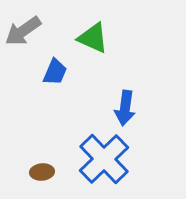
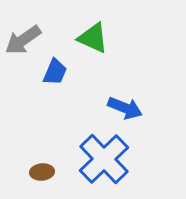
gray arrow: moved 9 px down
blue arrow: rotated 76 degrees counterclockwise
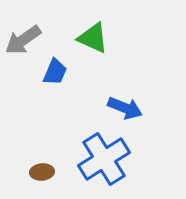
blue cross: rotated 12 degrees clockwise
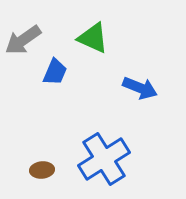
blue arrow: moved 15 px right, 20 px up
brown ellipse: moved 2 px up
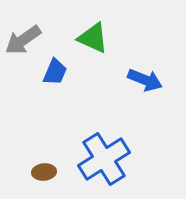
blue arrow: moved 5 px right, 8 px up
brown ellipse: moved 2 px right, 2 px down
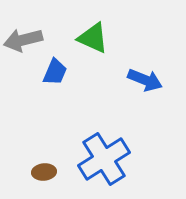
gray arrow: rotated 21 degrees clockwise
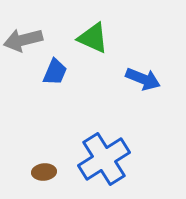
blue arrow: moved 2 px left, 1 px up
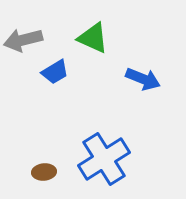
blue trapezoid: rotated 36 degrees clockwise
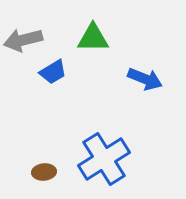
green triangle: rotated 24 degrees counterclockwise
blue trapezoid: moved 2 px left
blue arrow: moved 2 px right
